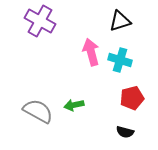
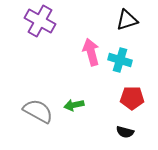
black triangle: moved 7 px right, 1 px up
red pentagon: rotated 15 degrees clockwise
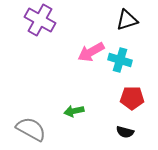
purple cross: moved 1 px up
pink arrow: rotated 104 degrees counterclockwise
green arrow: moved 6 px down
gray semicircle: moved 7 px left, 18 px down
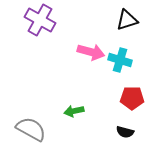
pink arrow: rotated 136 degrees counterclockwise
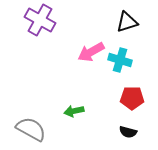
black triangle: moved 2 px down
pink arrow: rotated 136 degrees clockwise
black semicircle: moved 3 px right
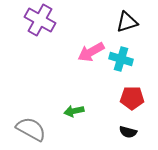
cyan cross: moved 1 px right, 1 px up
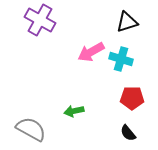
black semicircle: moved 1 px down; rotated 36 degrees clockwise
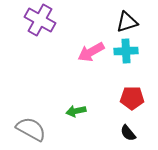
cyan cross: moved 5 px right, 8 px up; rotated 20 degrees counterclockwise
green arrow: moved 2 px right
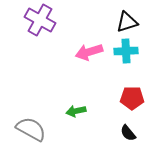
pink arrow: moved 2 px left; rotated 12 degrees clockwise
